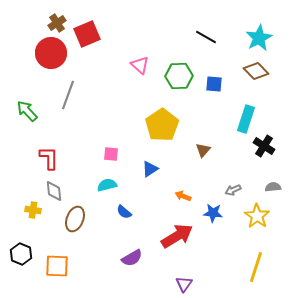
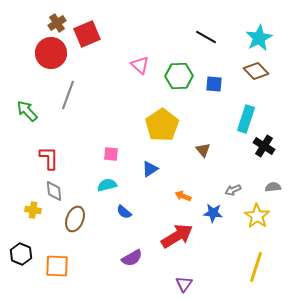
brown triangle: rotated 21 degrees counterclockwise
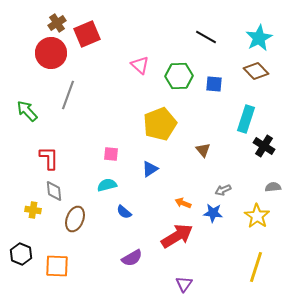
yellow pentagon: moved 2 px left, 1 px up; rotated 12 degrees clockwise
gray arrow: moved 10 px left
orange arrow: moved 7 px down
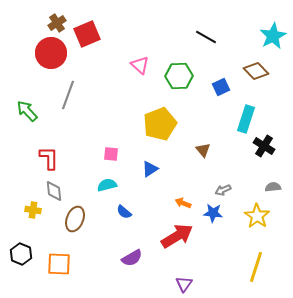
cyan star: moved 14 px right, 2 px up
blue square: moved 7 px right, 3 px down; rotated 30 degrees counterclockwise
orange square: moved 2 px right, 2 px up
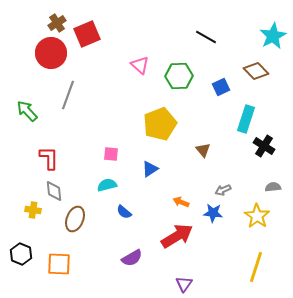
orange arrow: moved 2 px left, 1 px up
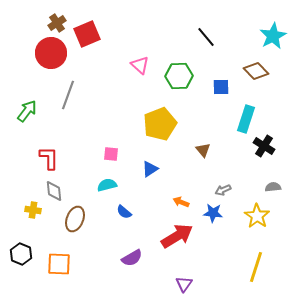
black line: rotated 20 degrees clockwise
blue square: rotated 24 degrees clockwise
green arrow: rotated 80 degrees clockwise
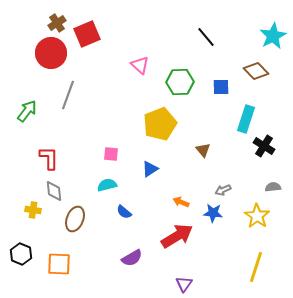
green hexagon: moved 1 px right, 6 px down
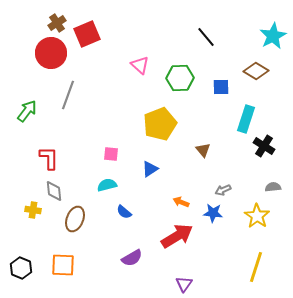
brown diamond: rotated 15 degrees counterclockwise
green hexagon: moved 4 px up
black hexagon: moved 14 px down
orange square: moved 4 px right, 1 px down
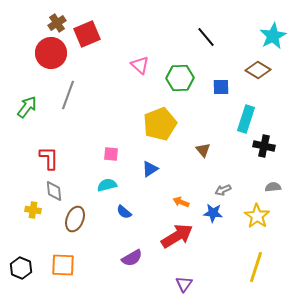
brown diamond: moved 2 px right, 1 px up
green arrow: moved 4 px up
black cross: rotated 20 degrees counterclockwise
